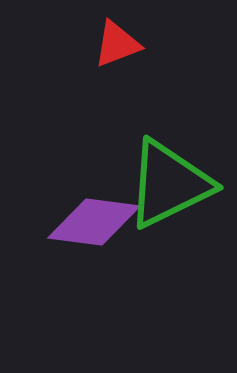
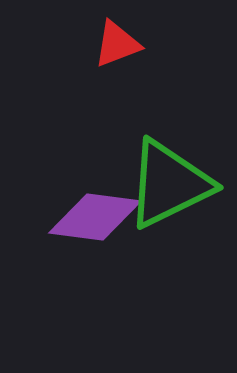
purple diamond: moved 1 px right, 5 px up
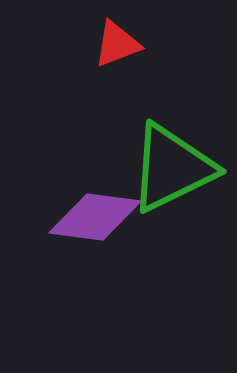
green triangle: moved 3 px right, 16 px up
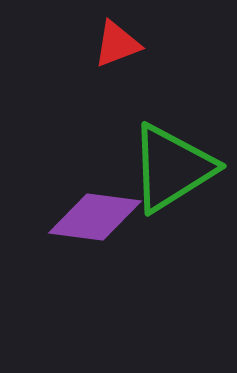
green triangle: rotated 6 degrees counterclockwise
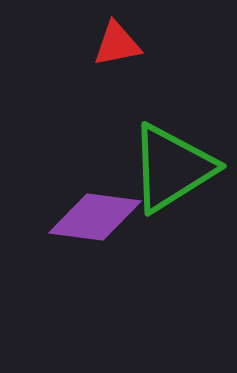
red triangle: rotated 10 degrees clockwise
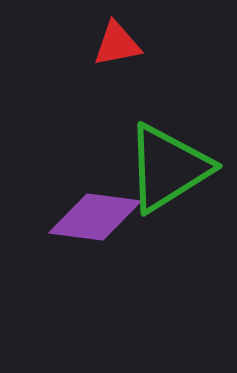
green triangle: moved 4 px left
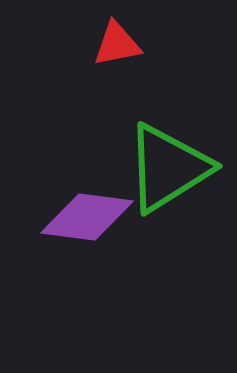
purple diamond: moved 8 px left
